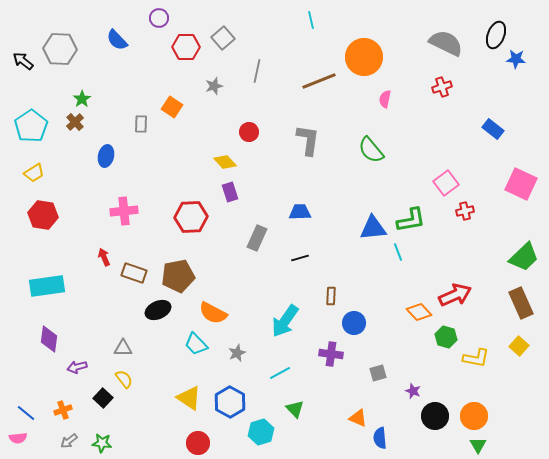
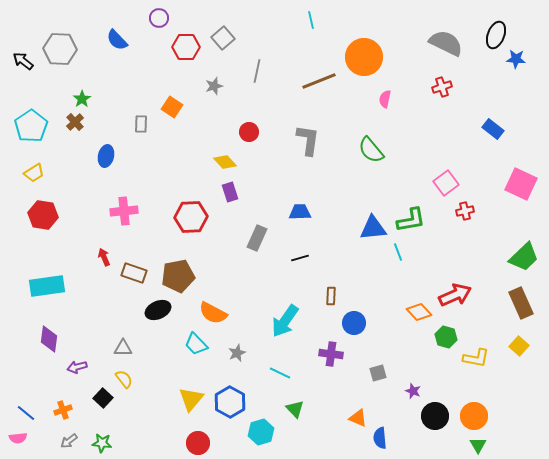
cyan line at (280, 373): rotated 55 degrees clockwise
yellow triangle at (189, 398): moved 2 px right, 1 px down; rotated 36 degrees clockwise
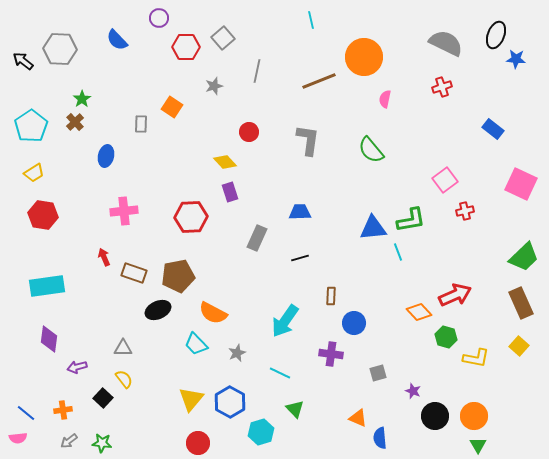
pink square at (446, 183): moved 1 px left, 3 px up
orange cross at (63, 410): rotated 12 degrees clockwise
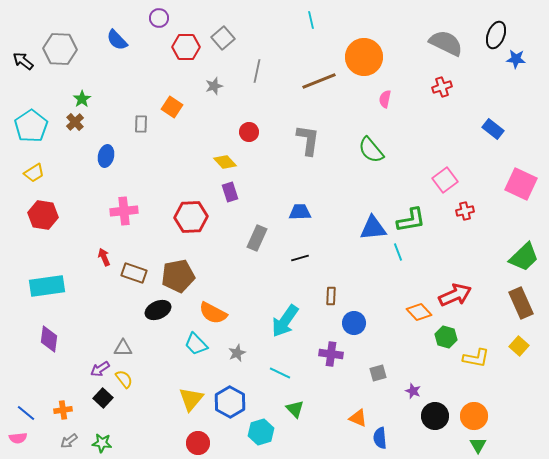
purple arrow at (77, 367): moved 23 px right, 2 px down; rotated 18 degrees counterclockwise
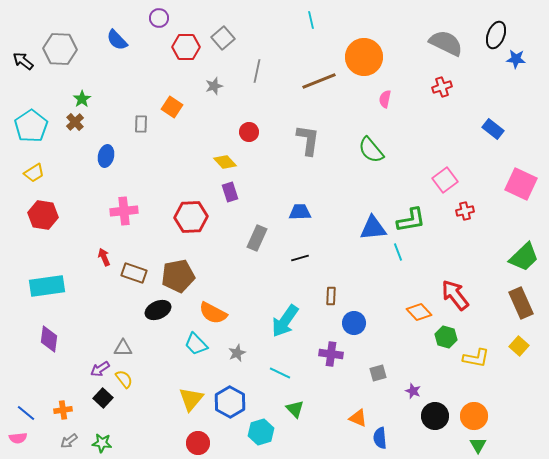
red arrow at (455, 295): rotated 104 degrees counterclockwise
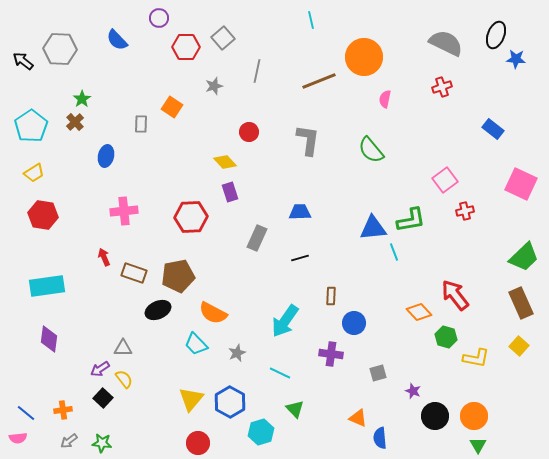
cyan line at (398, 252): moved 4 px left
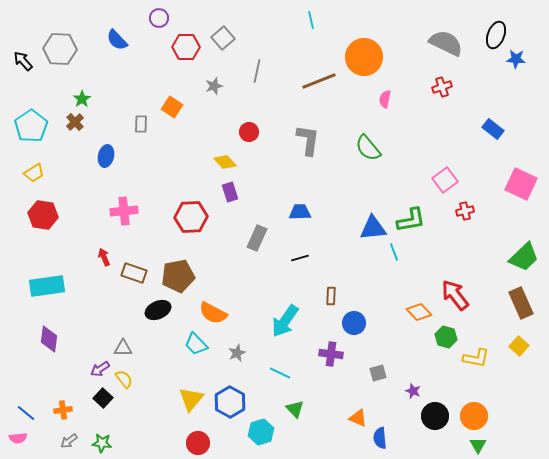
black arrow at (23, 61): rotated 10 degrees clockwise
green semicircle at (371, 150): moved 3 px left, 2 px up
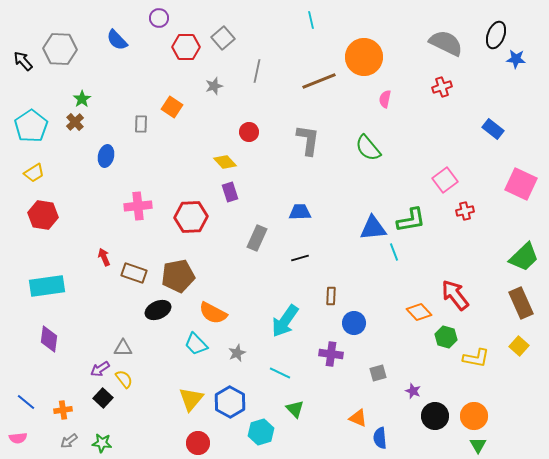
pink cross at (124, 211): moved 14 px right, 5 px up
blue line at (26, 413): moved 11 px up
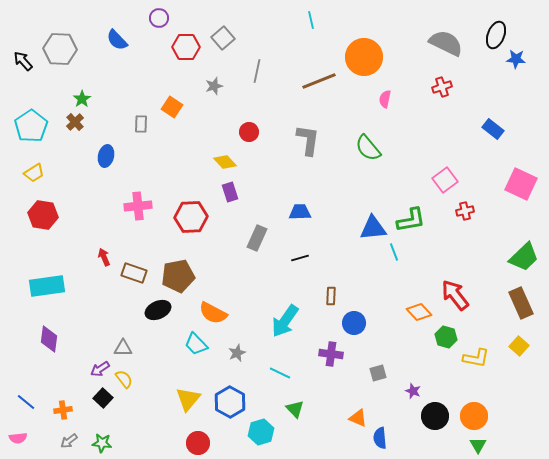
yellow triangle at (191, 399): moved 3 px left
